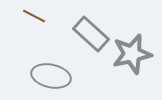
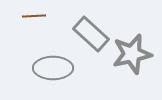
brown line: rotated 30 degrees counterclockwise
gray ellipse: moved 2 px right, 8 px up; rotated 12 degrees counterclockwise
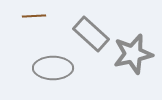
gray star: moved 1 px right
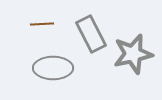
brown line: moved 8 px right, 8 px down
gray rectangle: rotated 21 degrees clockwise
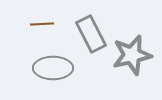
gray star: moved 1 px left, 1 px down
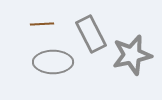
gray ellipse: moved 6 px up
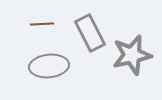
gray rectangle: moved 1 px left, 1 px up
gray ellipse: moved 4 px left, 4 px down; rotated 6 degrees counterclockwise
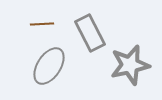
gray star: moved 2 px left, 10 px down
gray ellipse: rotated 51 degrees counterclockwise
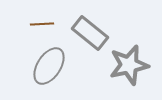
gray rectangle: rotated 24 degrees counterclockwise
gray star: moved 1 px left
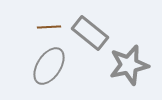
brown line: moved 7 px right, 3 px down
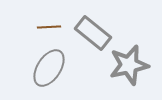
gray rectangle: moved 3 px right
gray ellipse: moved 2 px down
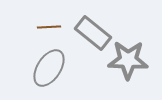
gray star: moved 1 px left, 5 px up; rotated 15 degrees clockwise
